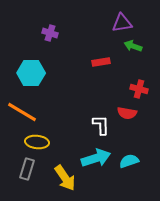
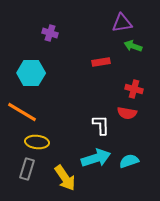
red cross: moved 5 px left
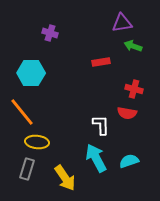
orange line: rotated 20 degrees clockwise
cyan arrow: rotated 100 degrees counterclockwise
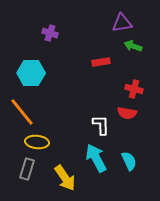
cyan semicircle: rotated 84 degrees clockwise
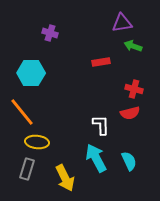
red semicircle: moved 3 px right; rotated 24 degrees counterclockwise
yellow arrow: rotated 8 degrees clockwise
